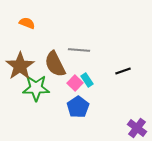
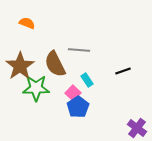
pink square: moved 2 px left, 10 px down
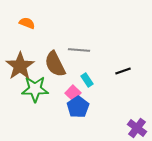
green star: moved 1 px left, 1 px down
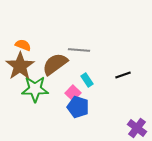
orange semicircle: moved 4 px left, 22 px down
brown semicircle: rotated 80 degrees clockwise
black line: moved 4 px down
blue pentagon: rotated 20 degrees counterclockwise
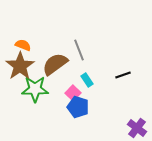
gray line: rotated 65 degrees clockwise
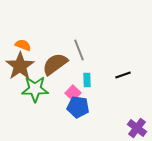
cyan rectangle: rotated 32 degrees clockwise
blue pentagon: rotated 10 degrees counterclockwise
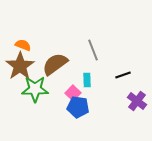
gray line: moved 14 px right
purple cross: moved 27 px up
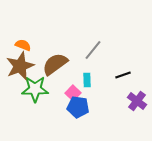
gray line: rotated 60 degrees clockwise
brown star: rotated 12 degrees clockwise
